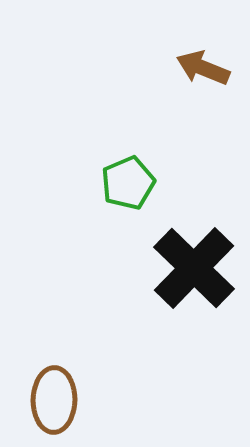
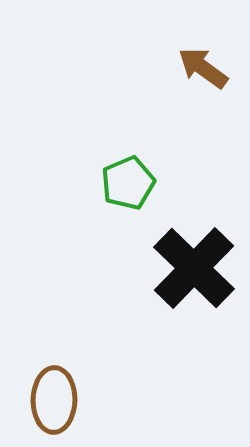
brown arrow: rotated 14 degrees clockwise
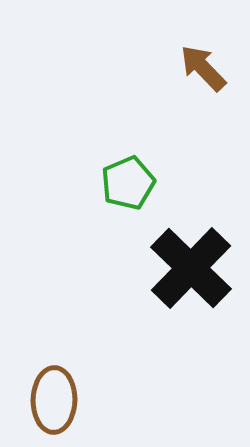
brown arrow: rotated 10 degrees clockwise
black cross: moved 3 px left
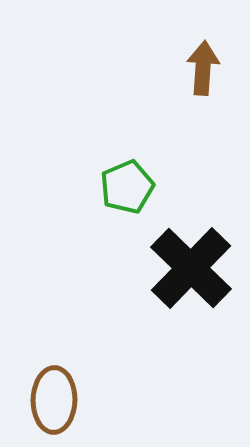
brown arrow: rotated 48 degrees clockwise
green pentagon: moved 1 px left, 4 px down
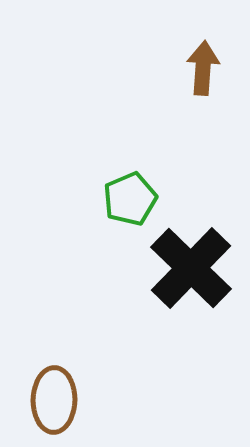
green pentagon: moved 3 px right, 12 px down
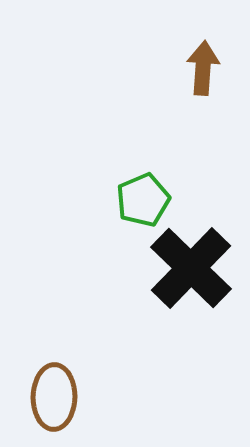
green pentagon: moved 13 px right, 1 px down
brown ellipse: moved 3 px up
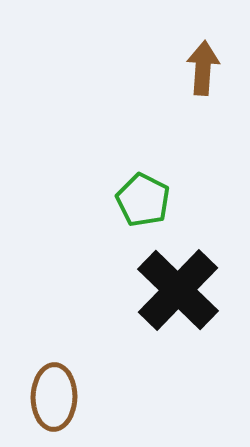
green pentagon: rotated 22 degrees counterclockwise
black cross: moved 13 px left, 22 px down
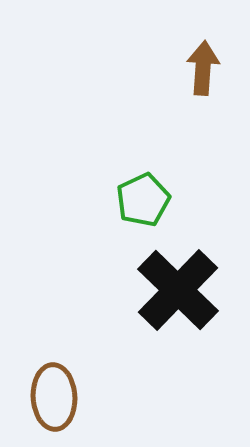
green pentagon: rotated 20 degrees clockwise
brown ellipse: rotated 4 degrees counterclockwise
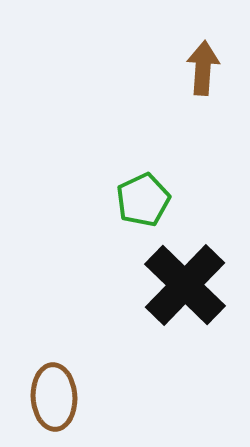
black cross: moved 7 px right, 5 px up
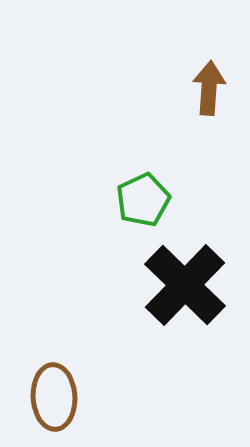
brown arrow: moved 6 px right, 20 px down
